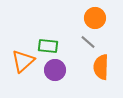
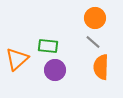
gray line: moved 5 px right
orange triangle: moved 6 px left, 2 px up
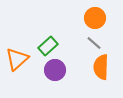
gray line: moved 1 px right, 1 px down
green rectangle: rotated 48 degrees counterclockwise
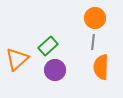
gray line: moved 1 px left, 1 px up; rotated 56 degrees clockwise
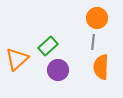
orange circle: moved 2 px right
purple circle: moved 3 px right
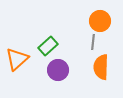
orange circle: moved 3 px right, 3 px down
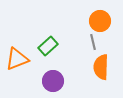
gray line: rotated 21 degrees counterclockwise
orange triangle: rotated 20 degrees clockwise
purple circle: moved 5 px left, 11 px down
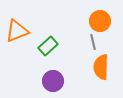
orange triangle: moved 28 px up
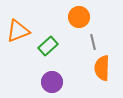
orange circle: moved 21 px left, 4 px up
orange triangle: moved 1 px right
orange semicircle: moved 1 px right, 1 px down
purple circle: moved 1 px left, 1 px down
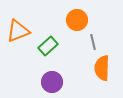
orange circle: moved 2 px left, 3 px down
